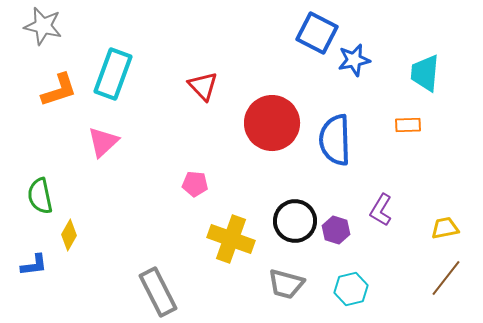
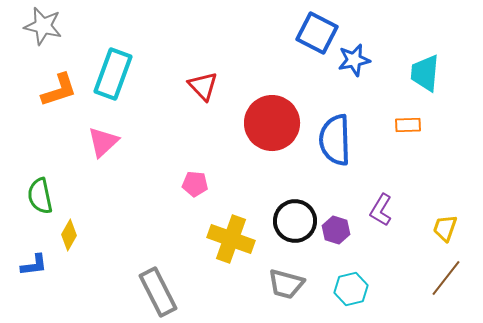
yellow trapezoid: rotated 60 degrees counterclockwise
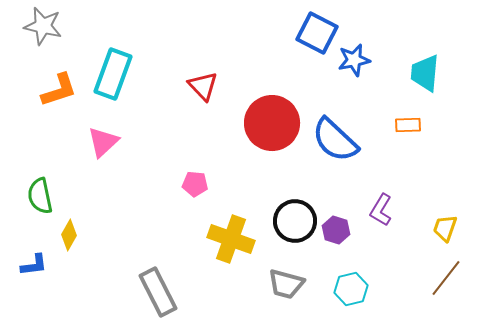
blue semicircle: rotated 45 degrees counterclockwise
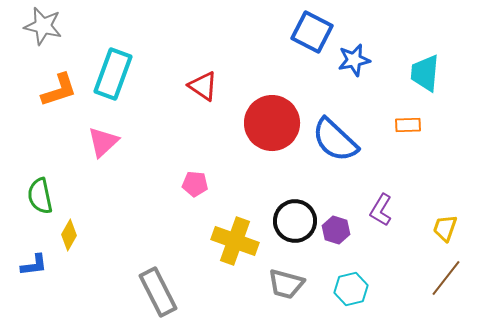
blue square: moved 5 px left, 1 px up
red triangle: rotated 12 degrees counterclockwise
yellow cross: moved 4 px right, 2 px down
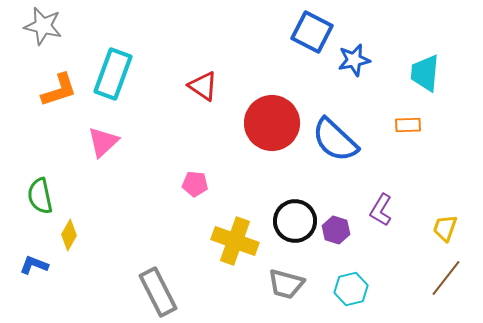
blue L-shape: rotated 152 degrees counterclockwise
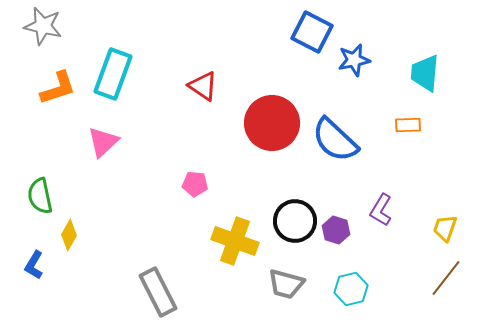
orange L-shape: moved 1 px left, 2 px up
blue L-shape: rotated 80 degrees counterclockwise
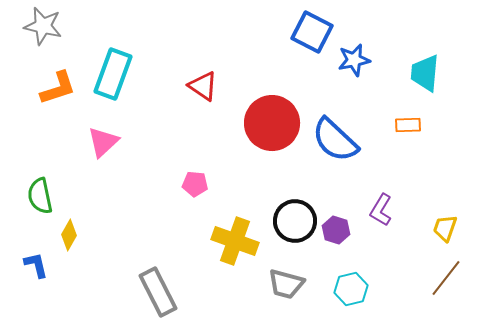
blue L-shape: moved 2 px right; rotated 136 degrees clockwise
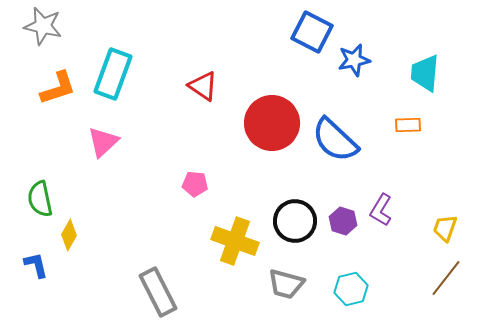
green semicircle: moved 3 px down
purple hexagon: moved 7 px right, 9 px up
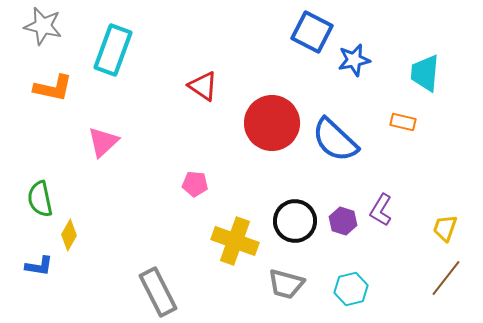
cyan rectangle: moved 24 px up
orange L-shape: moved 5 px left; rotated 30 degrees clockwise
orange rectangle: moved 5 px left, 3 px up; rotated 15 degrees clockwise
blue L-shape: moved 3 px right, 1 px down; rotated 112 degrees clockwise
